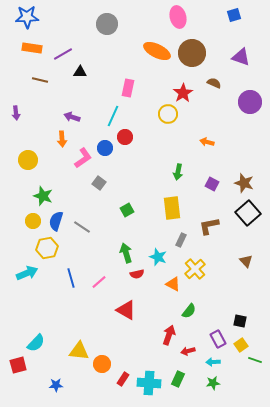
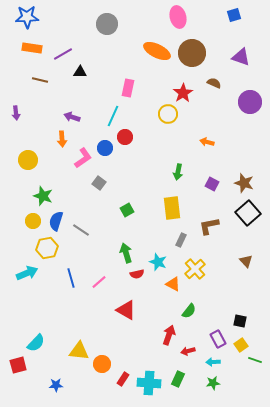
gray line at (82, 227): moved 1 px left, 3 px down
cyan star at (158, 257): moved 5 px down
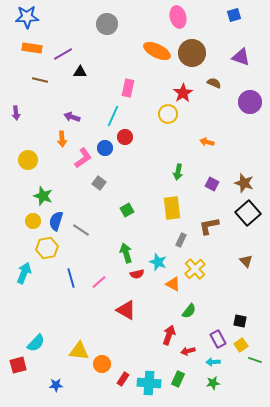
cyan arrow at (27, 273): moved 3 px left; rotated 45 degrees counterclockwise
